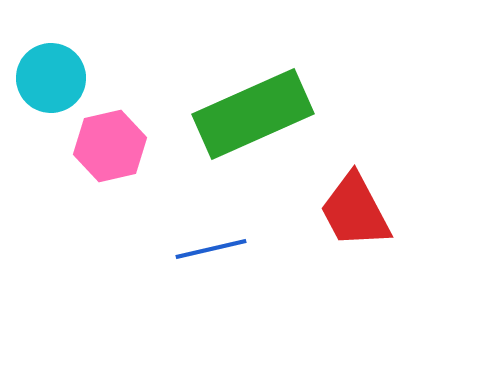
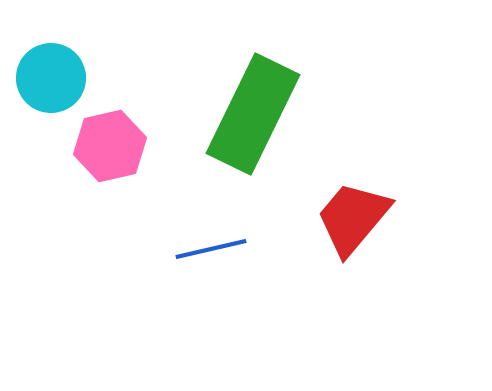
green rectangle: rotated 40 degrees counterclockwise
red trapezoid: moved 2 px left, 7 px down; rotated 68 degrees clockwise
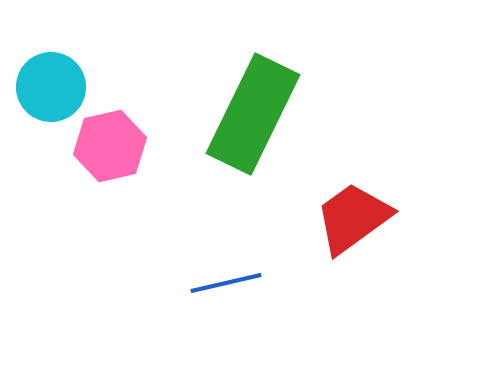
cyan circle: moved 9 px down
red trapezoid: rotated 14 degrees clockwise
blue line: moved 15 px right, 34 px down
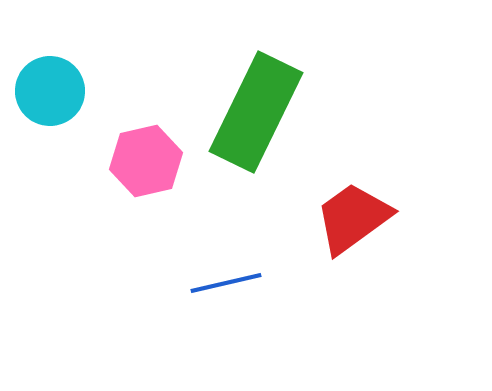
cyan circle: moved 1 px left, 4 px down
green rectangle: moved 3 px right, 2 px up
pink hexagon: moved 36 px right, 15 px down
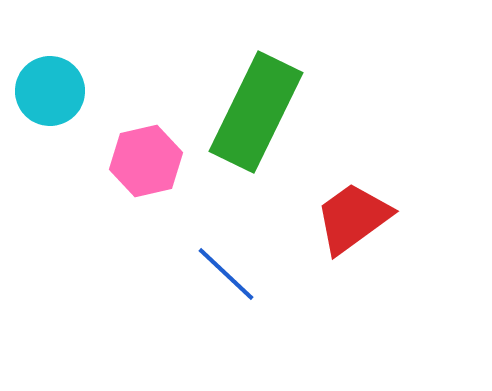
blue line: moved 9 px up; rotated 56 degrees clockwise
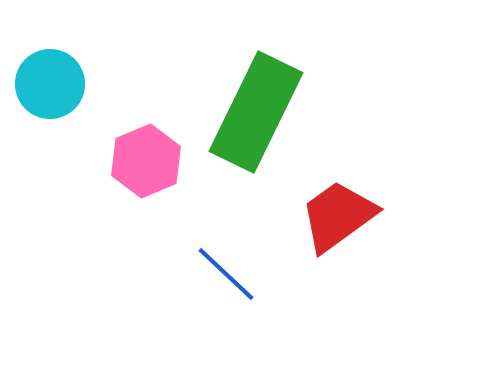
cyan circle: moved 7 px up
pink hexagon: rotated 10 degrees counterclockwise
red trapezoid: moved 15 px left, 2 px up
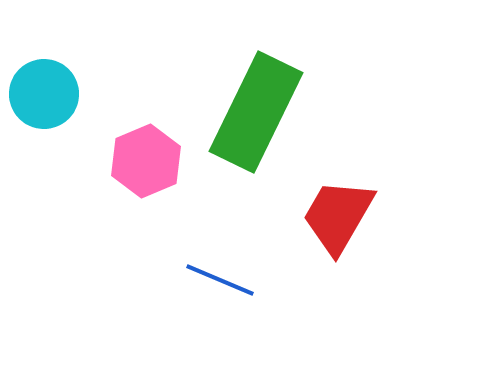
cyan circle: moved 6 px left, 10 px down
red trapezoid: rotated 24 degrees counterclockwise
blue line: moved 6 px left, 6 px down; rotated 20 degrees counterclockwise
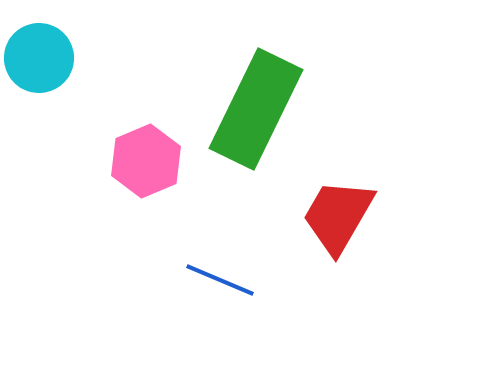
cyan circle: moved 5 px left, 36 px up
green rectangle: moved 3 px up
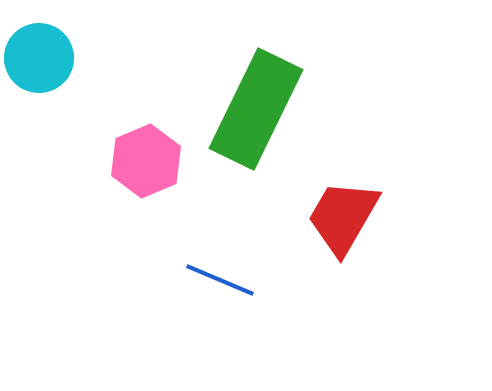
red trapezoid: moved 5 px right, 1 px down
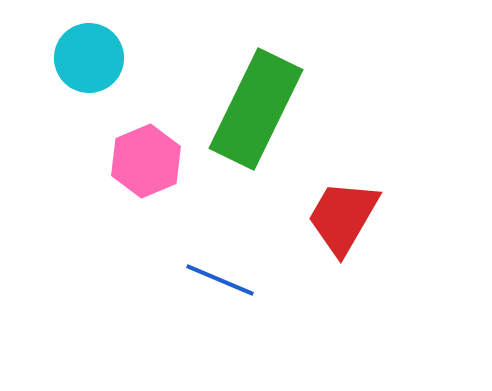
cyan circle: moved 50 px right
